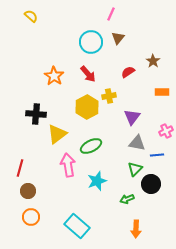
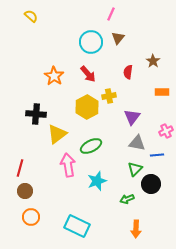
red semicircle: rotated 48 degrees counterclockwise
brown circle: moved 3 px left
cyan rectangle: rotated 15 degrees counterclockwise
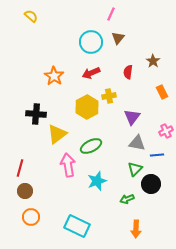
red arrow: moved 3 px right, 1 px up; rotated 108 degrees clockwise
orange rectangle: rotated 64 degrees clockwise
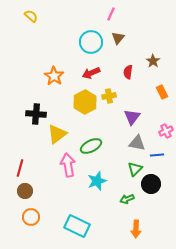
yellow hexagon: moved 2 px left, 5 px up
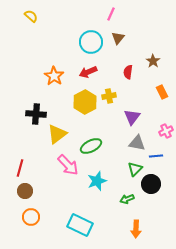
red arrow: moved 3 px left, 1 px up
blue line: moved 1 px left, 1 px down
pink arrow: rotated 145 degrees clockwise
cyan rectangle: moved 3 px right, 1 px up
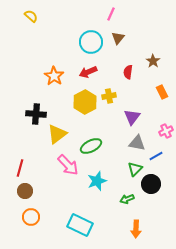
blue line: rotated 24 degrees counterclockwise
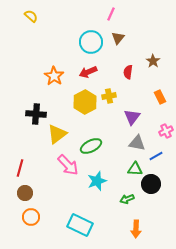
orange rectangle: moved 2 px left, 5 px down
green triangle: rotated 49 degrees clockwise
brown circle: moved 2 px down
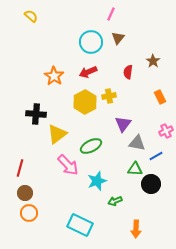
purple triangle: moved 9 px left, 7 px down
green arrow: moved 12 px left, 2 px down
orange circle: moved 2 px left, 4 px up
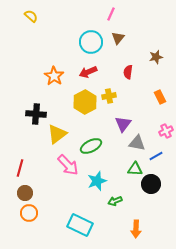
brown star: moved 3 px right, 4 px up; rotated 24 degrees clockwise
